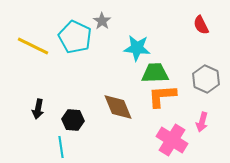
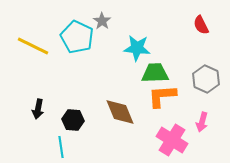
cyan pentagon: moved 2 px right
brown diamond: moved 2 px right, 5 px down
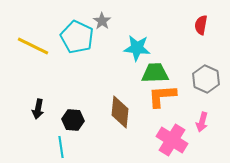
red semicircle: rotated 36 degrees clockwise
brown diamond: rotated 28 degrees clockwise
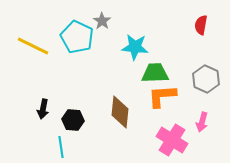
cyan star: moved 2 px left, 1 px up
black arrow: moved 5 px right
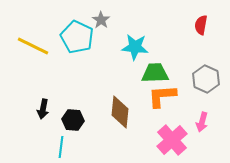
gray star: moved 1 px left, 1 px up
pink cross: rotated 16 degrees clockwise
cyan line: rotated 15 degrees clockwise
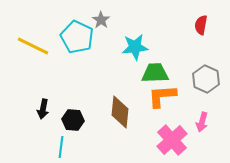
cyan star: rotated 12 degrees counterclockwise
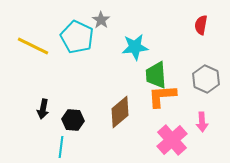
green trapezoid: moved 1 px right, 2 px down; rotated 92 degrees counterclockwise
brown diamond: rotated 44 degrees clockwise
pink arrow: rotated 18 degrees counterclockwise
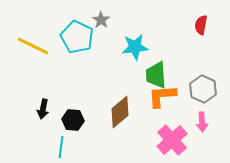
gray hexagon: moved 3 px left, 10 px down
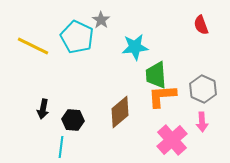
red semicircle: rotated 30 degrees counterclockwise
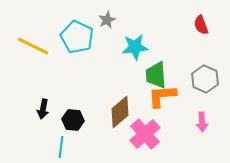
gray star: moved 6 px right; rotated 12 degrees clockwise
gray hexagon: moved 2 px right, 10 px up
pink cross: moved 27 px left, 6 px up
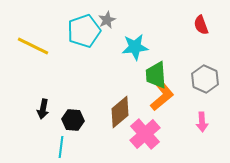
cyan pentagon: moved 7 px right, 6 px up; rotated 28 degrees clockwise
orange L-shape: rotated 144 degrees clockwise
